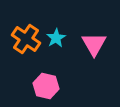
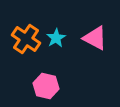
pink triangle: moved 1 px right, 6 px up; rotated 32 degrees counterclockwise
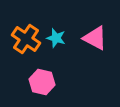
cyan star: rotated 24 degrees counterclockwise
pink hexagon: moved 4 px left, 4 px up
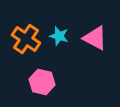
cyan star: moved 3 px right, 2 px up
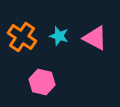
orange cross: moved 4 px left, 2 px up
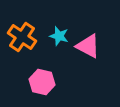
pink triangle: moved 7 px left, 8 px down
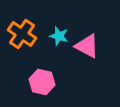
orange cross: moved 3 px up
pink triangle: moved 1 px left
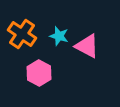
pink hexagon: moved 3 px left, 9 px up; rotated 15 degrees clockwise
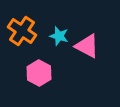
orange cross: moved 3 px up
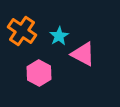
cyan star: rotated 24 degrees clockwise
pink triangle: moved 4 px left, 8 px down
